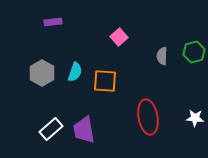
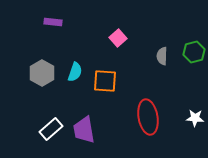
purple rectangle: rotated 12 degrees clockwise
pink square: moved 1 px left, 1 px down
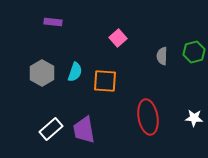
white star: moved 1 px left
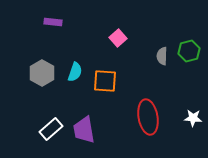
green hexagon: moved 5 px left, 1 px up
white star: moved 1 px left
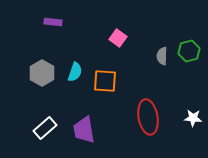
pink square: rotated 12 degrees counterclockwise
white rectangle: moved 6 px left, 1 px up
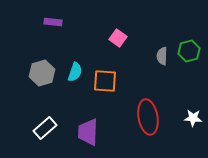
gray hexagon: rotated 15 degrees clockwise
purple trapezoid: moved 4 px right, 2 px down; rotated 12 degrees clockwise
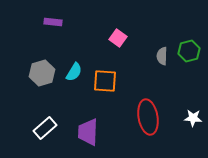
cyan semicircle: moved 1 px left; rotated 12 degrees clockwise
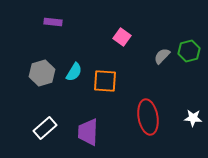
pink square: moved 4 px right, 1 px up
gray semicircle: rotated 42 degrees clockwise
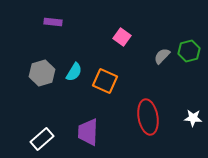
orange square: rotated 20 degrees clockwise
white rectangle: moved 3 px left, 11 px down
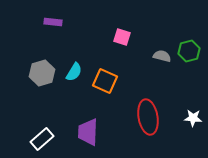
pink square: rotated 18 degrees counterclockwise
gray semicircle: rotated 60 degrees clockwise
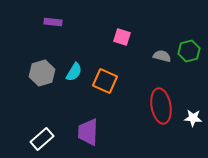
red ellipse: moved 13 px right, 11 px up
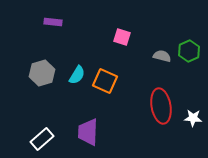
green hexagon: rotated 10 degrees counterclockwise
cyan semicircle: moved 3 px right, 3 px down
